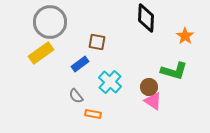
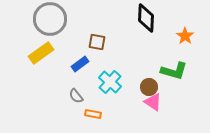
gray circle: moved 3 px up
pink triangle: moved 1 px down
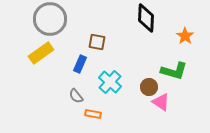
blue rectangle: rotated 30 degrees counterclockwise
pink triangle: moved 8 px right
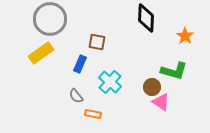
brown circle: moved 3 px right
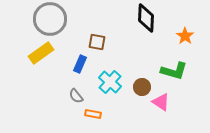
brown circle: moved 10 px left
